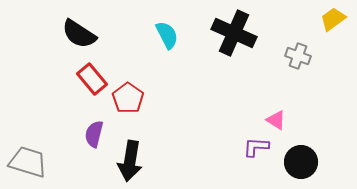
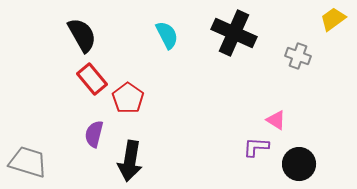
black semicircle: moved 3 px right, 1 px down; rotated 153 degrees counterclockwise
black circle: moved 2 px left, 2 px down
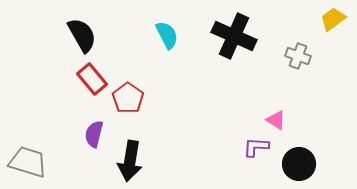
black cross: moved 3 px down
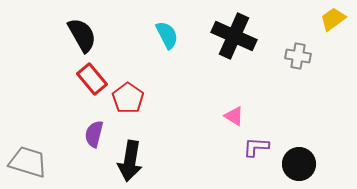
gray cross: rotated 10 degrees counterclockwise
pink triangle: moved 42 px left, 4 px up
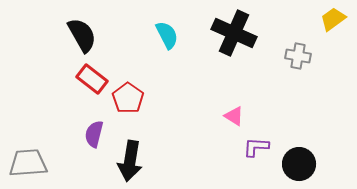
black cross: moved 3 px up
red rectangle: rotated 12 degrees counterclockwise
gray trapezoid: moved 1 px down; rotated 21 degrees counterclockwise
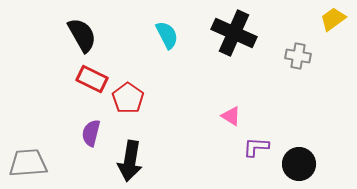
red rectangle: rotated 12 degrees counterclockwise
pink triangle: moved 3 px left
purple semicircle: moved 3 px left, 1 px up
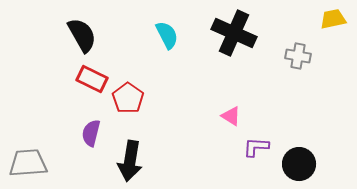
yellow trapezoid: rotated 24 degrees clockwise
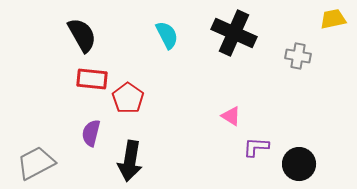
red rectangle: rotated 20 degrees counterclockwise
gray trapezoid: moved 8 px right; rotated 24 degrees counterclockwise
